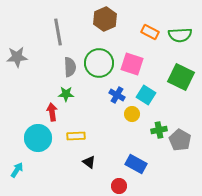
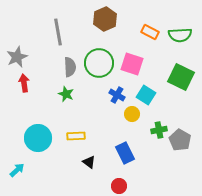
gray star: rotated 20 degrees counterclockwise
green star: rotated 21 degrees clockwise
red arrow: moved 28 px left, 29 px up
blue rectangle: moved 11 px left, 11 px up; rotated 35 degrees clockwise
cyan arrow: rotated 14 degrees clockwise
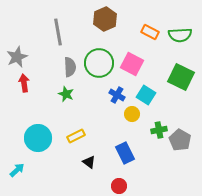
pink square: rotated 10 degrees clockwise
yellow rectangle: rotated 24 degrees counterclockwise
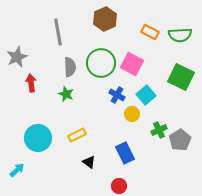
green circle: moved 2 px right
red arrow: moved 7 px right
cyan square: rotated 18 degrees clockwise
green cross: rotated 14 degrees counterclockwise
yellow rectangle: moved 1 px right, 1 px up
gray pentagon: rotated 10 degrees clockwise
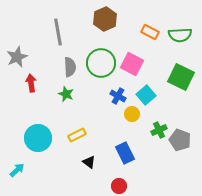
blue cross: moved 1 px right, 1 px down
gray pentagon: rotated 20 degrees counterclockwise
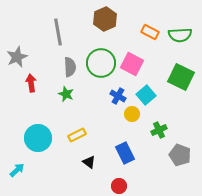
gray pentagon: moved 15 px down
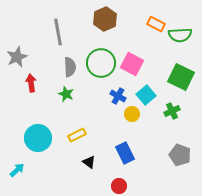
orange rectangle: moved 6 px right, 8 px up
green cross: moved 13 px right, 19 px up
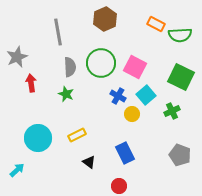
pink square: moved 3 px right, 3 px down
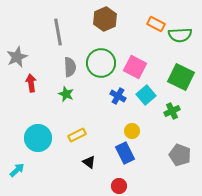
yellow circle: moved 17 px down
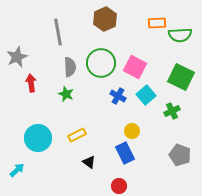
orange rectangle: moved 1 px right, 1 px up; rotated 30 degrees counterclockwise
